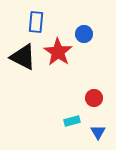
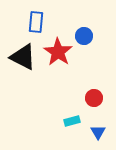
blue circle: moved 2 px down
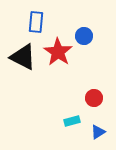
blue triangle: rotated 28 degrees clockwise
